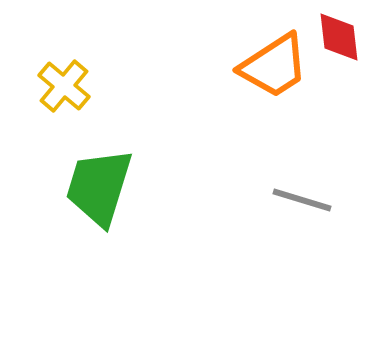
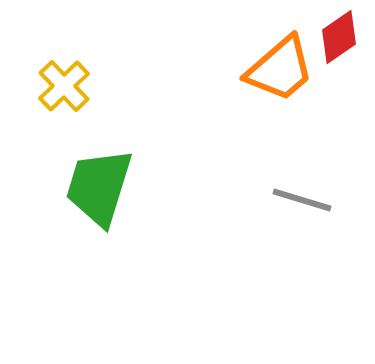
red diamond: rotated 62 degrees clockwise
orange trapezoid: moved 6 px right, 3 px down; rotated 8 degrees counterclockwise
yellow cross: rotated 6 degrees clockwise
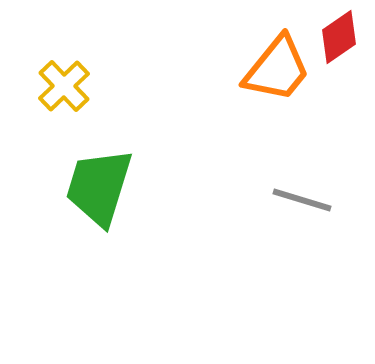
orange trapezoid: moved 3 px left; rotated 10 degrees counterclockwise
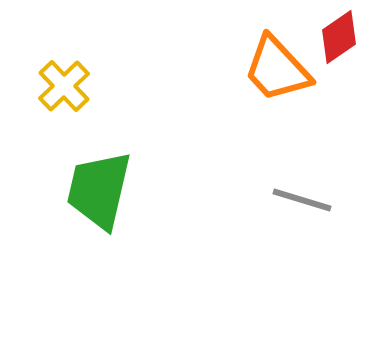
orange trapezoid: rotated 98 degrees clockwise
green trapezoid: moved 3 px down; rotated 4 degrees counterclockwise
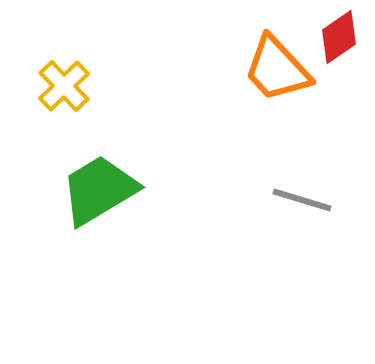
green trapezoid: rotated 46 degrees clockwise
